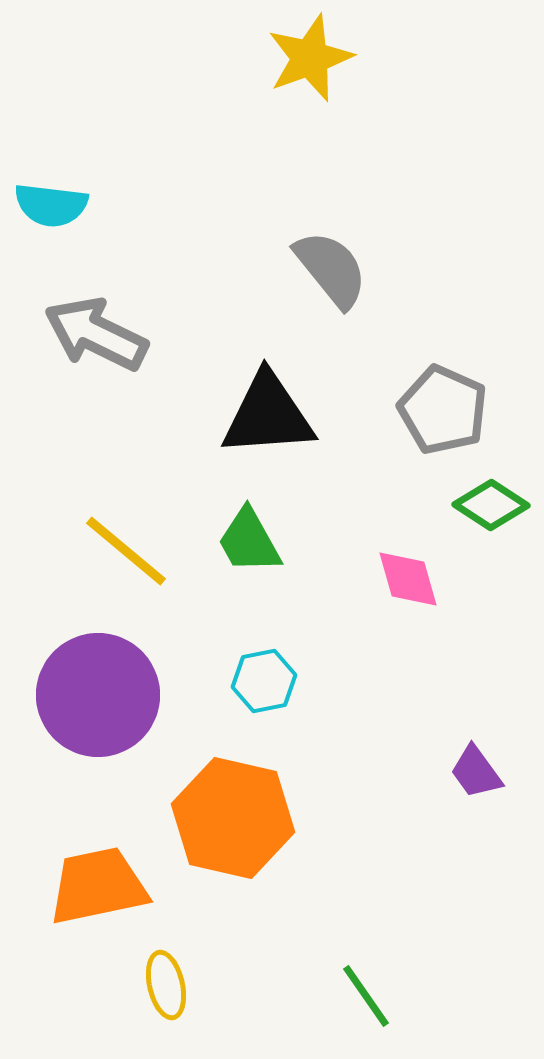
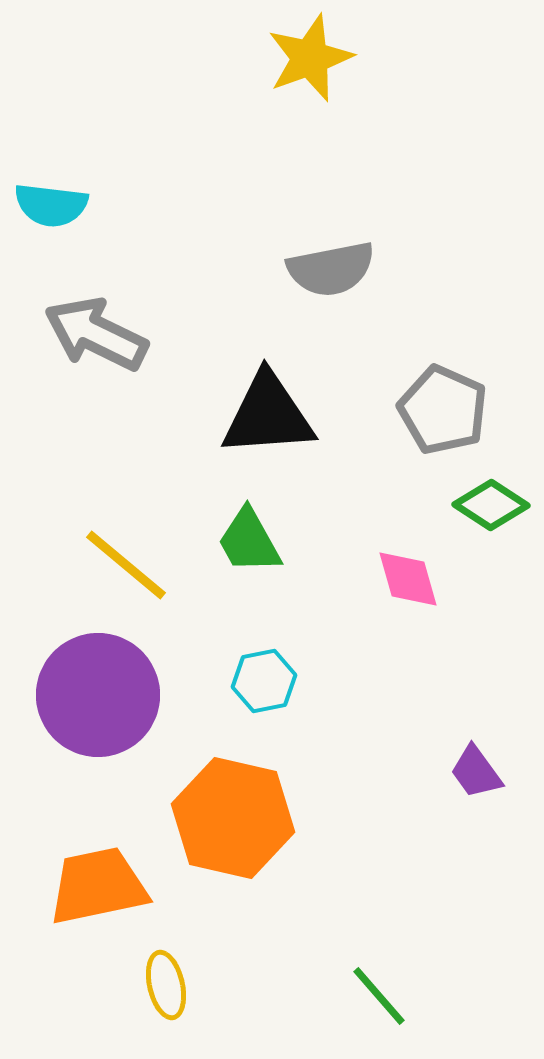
gray semicircle: rotated 118 degrees clockwise
yellow line: moved 14 px down
green line: moved 13 px right; rotated 6 degrees counterclockwise
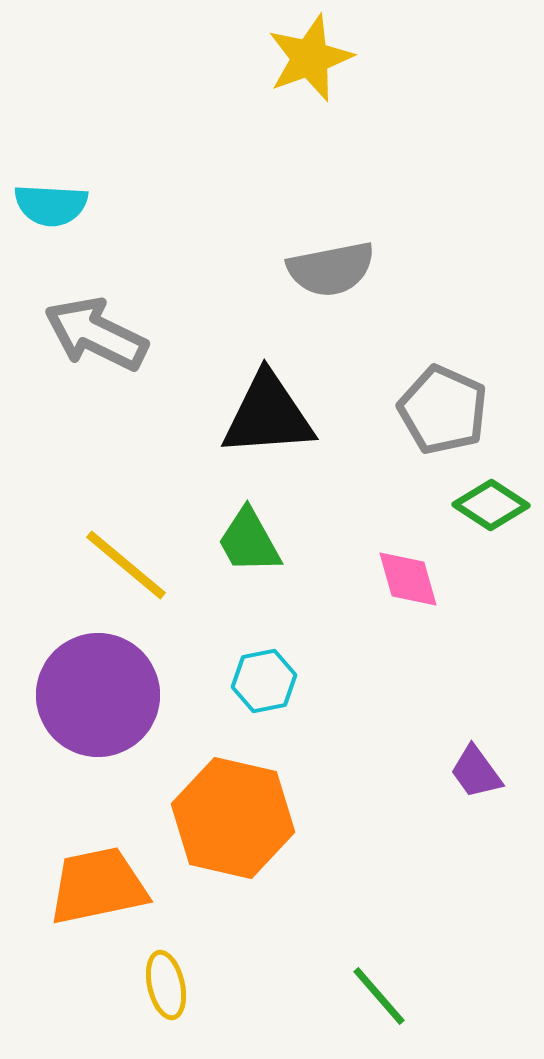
cyan semicircle: rotated 4 degrees counterclockwise
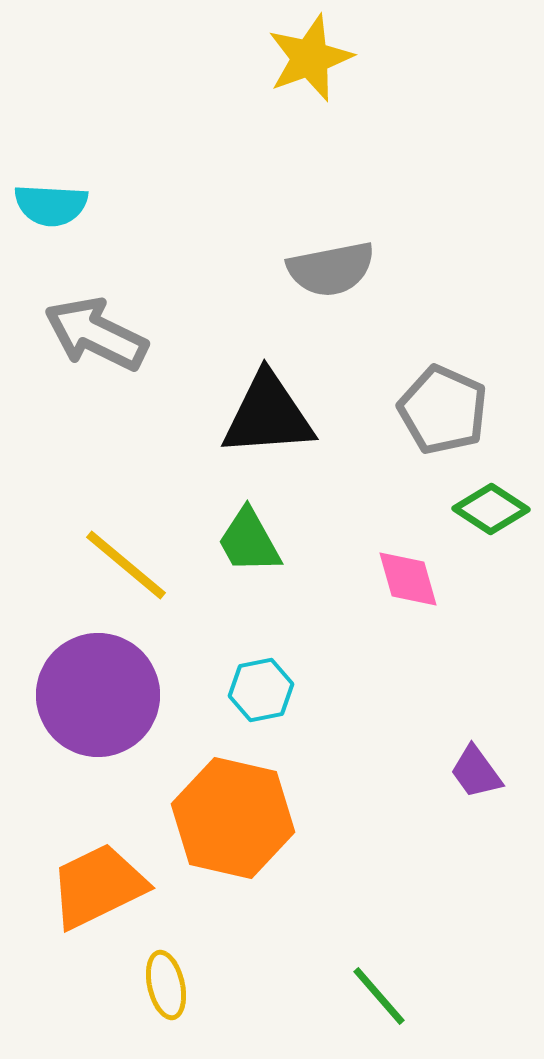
green diamond: moved 4 px down
cyan hexagon: moved 3 px left, 9 px down
orange trapezoid: rotated 14 degrees counterclockwise
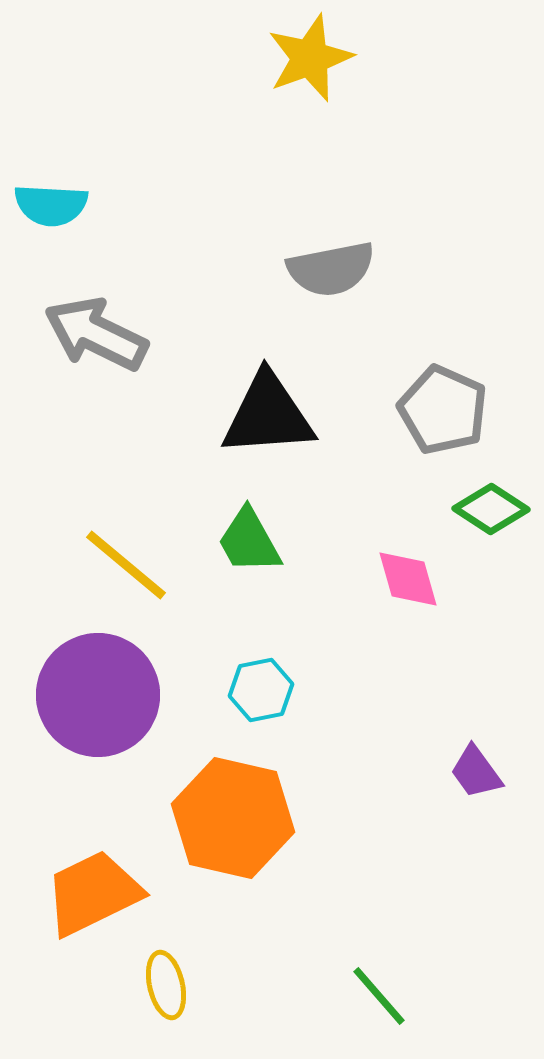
orange trapezoid: moved 5 px left, 7 px down
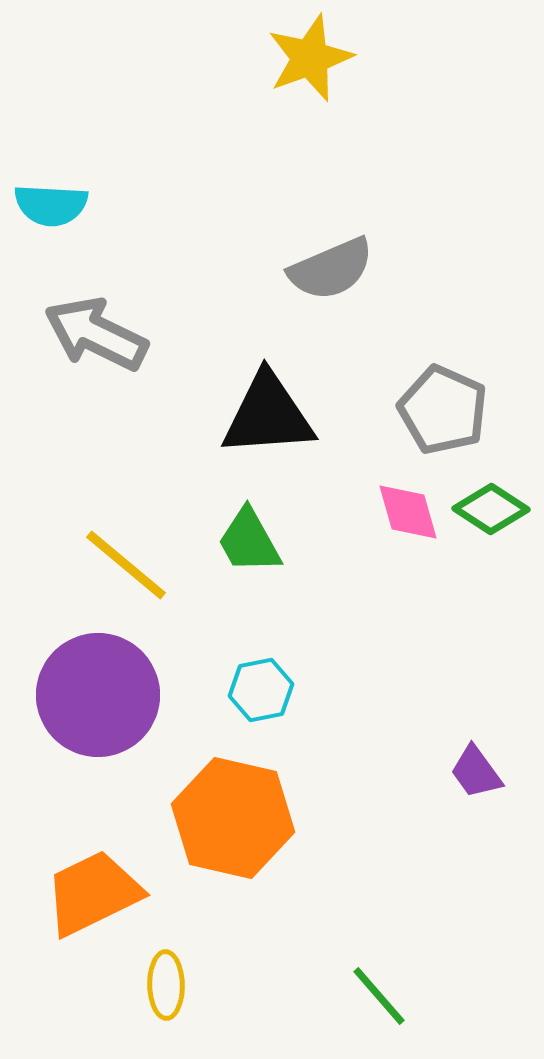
gray semicircle: rotated 12 degrees counterclockwise
pink diamond: moved 67 px up
yellow ellipse: rotated 12 degrees clockwise
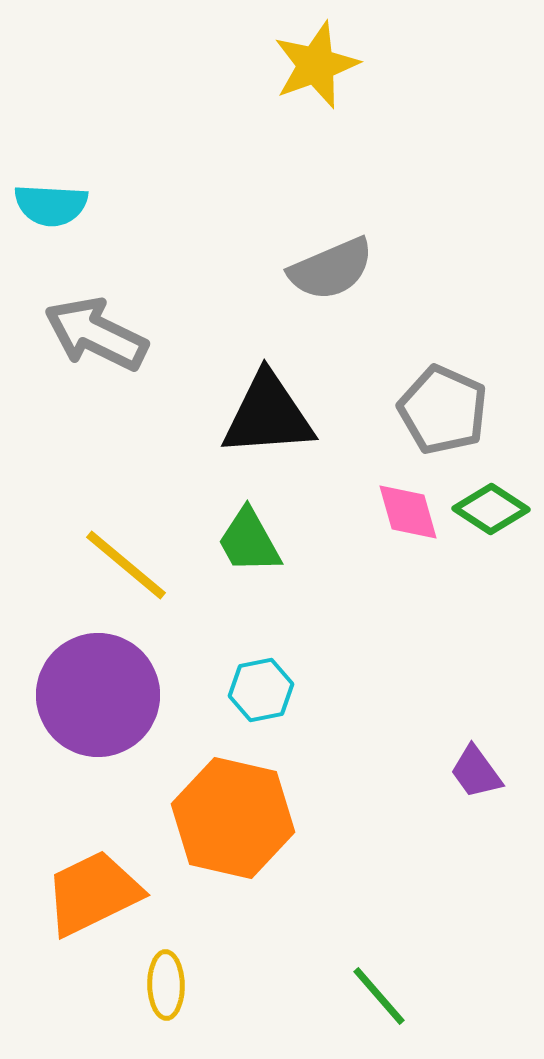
yellow star: moved 6 px right, 7 px down
